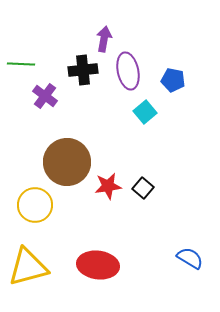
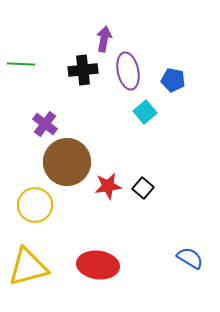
purple cross: moved 28 px down
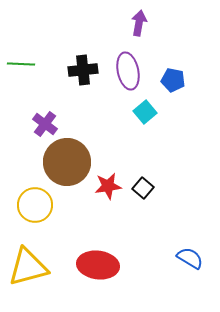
purple arrow: moved 35 px right, 16 px up
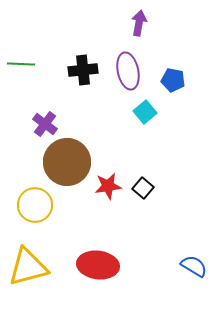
blue semicircle: moved 4 px right, 8 px down
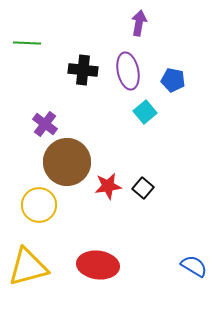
green line: moved 6 px right, 21 px up
black cross: rotated 12 degrees clockwise
yellow circle: moved 4 px right
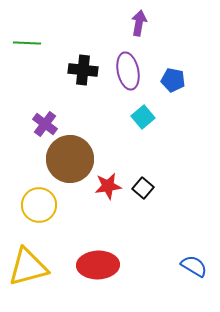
cyan square: moved 2 px left, 5 px down
brown circle: moved 3 px right, 3 px up
red ellipse: rotated 9 degrees counterclockwise
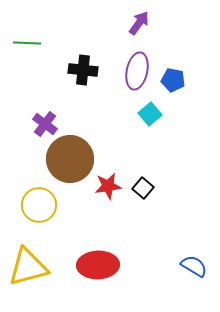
purple arrow: rotated 25 degrees clockwise
purple ellipse: moved 9 px right; rotated 24 degrees clockwise
cyan square: moved 7 px right, 3 px up
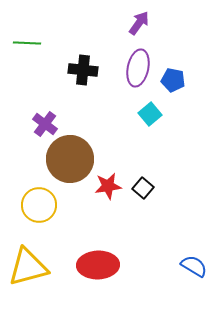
purple ellipse: moved 1 px right, 3 px up
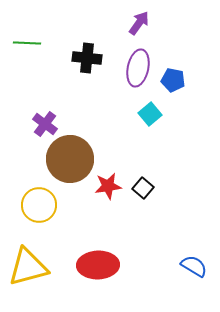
black cross: moved 4 px right, 12 px up
